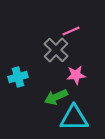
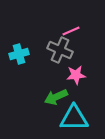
gray cross: moved 4 px right; rotated 20 degrees counterclockwise
cyan cross: moved 1 px right, 23 px up
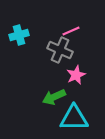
cyan cross: moved 19 px up
pink star: rotated 18 degrees counterclockwise
green arrow: moved 2 px left
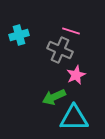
pink line: rotated 42 degrees clockwise
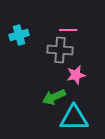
pink line: moved 3 px left, 1 px up; rotated 18 degrees counterclockwise
gray cross: rotated 20 degrees counterclockwise
pink star: rotated 12 degrees clockwise
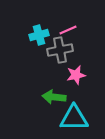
pink line: rotated 24 degrees counterclockwise
cyan cross: moved 20 px right
gray cross: rotated 15 degrees counterclockwise
green arrow: rotated 30 degrees clockwise
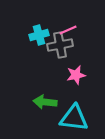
gray cross: moved 5 px up
green arrow: moved 9 px left, 5 px down
cyan triangle: rotated 8 degrees clockwise
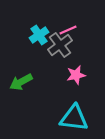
cyan cross: rotated 18 degrees counterclockwise
gray cross: rotated 25 degrees counterclockwise
green arrow: moved 24 px left, 20 px up; rotated 35 degrees counterclockwise
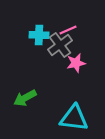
cyan cross: rotated 36 degrees clockwise
pink star: moved 12 px up
green arrow: moved 4 px right, 16 px down
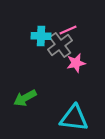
cyan cross: moved 2 px right, 1 px down
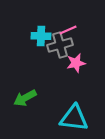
gray cross: rotated 20 degrees clockwise
